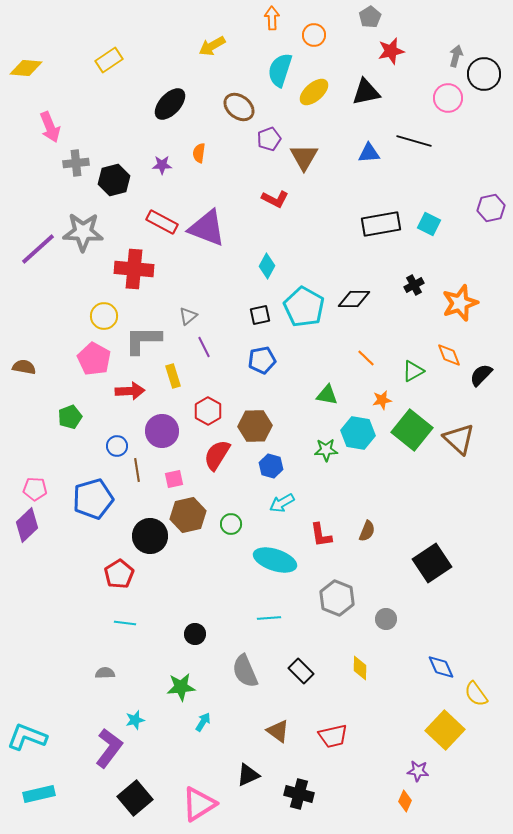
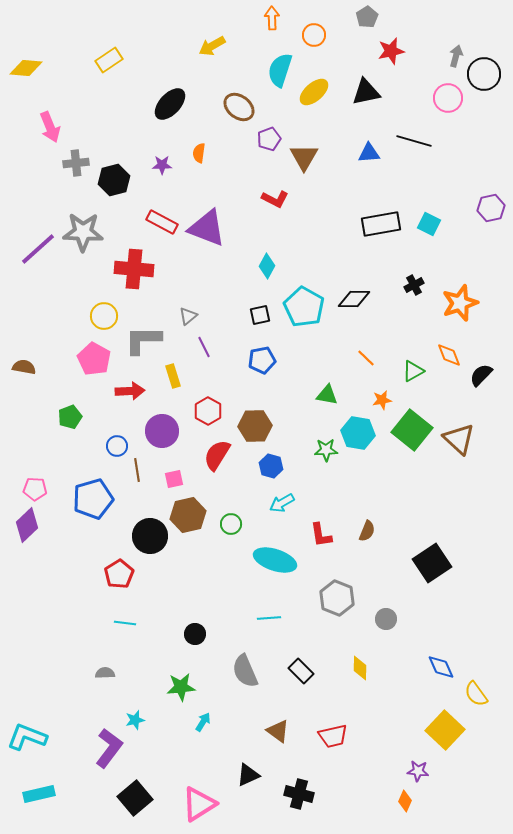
gray pentagon at (370, 17): moved 3 px left
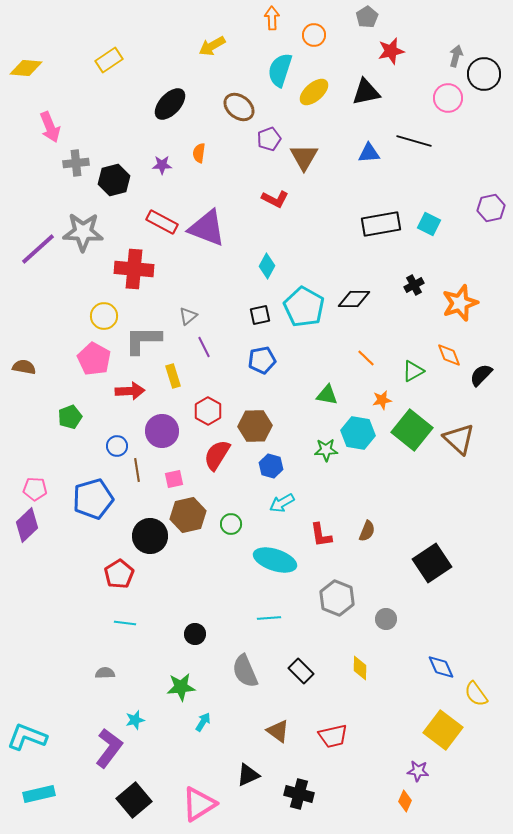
yellow square at (445, 730): moved 2 px left; rotated 6 degrees counterclockwise
black square at (135, 798): moved 1 px left, 2 px down
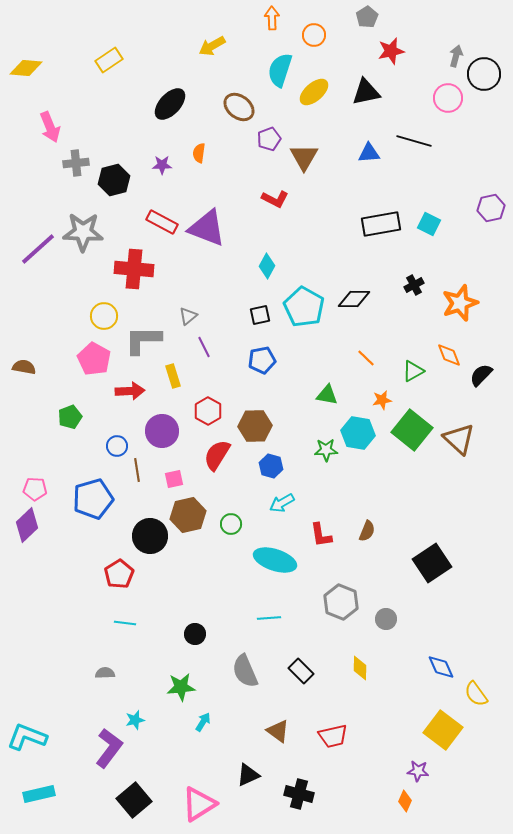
gray hexagon at (337, 598): moved 4 px right, 4 px down
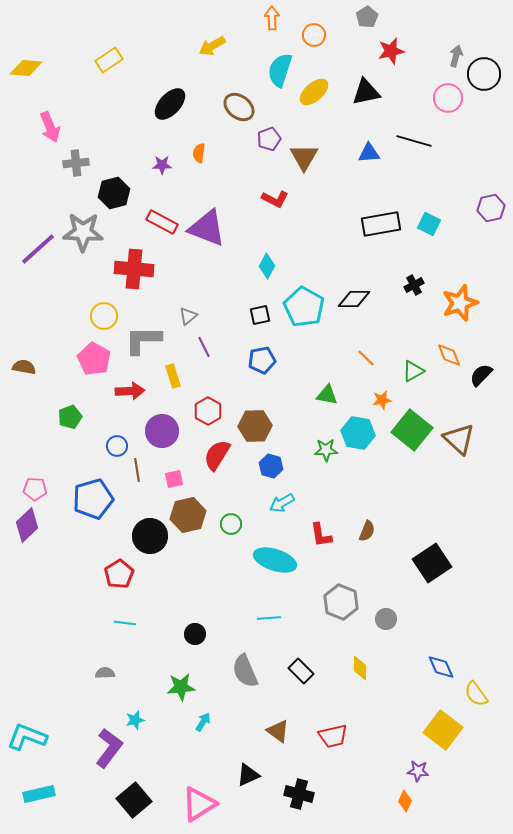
black hexagon at (114, 180): moved 13 px down
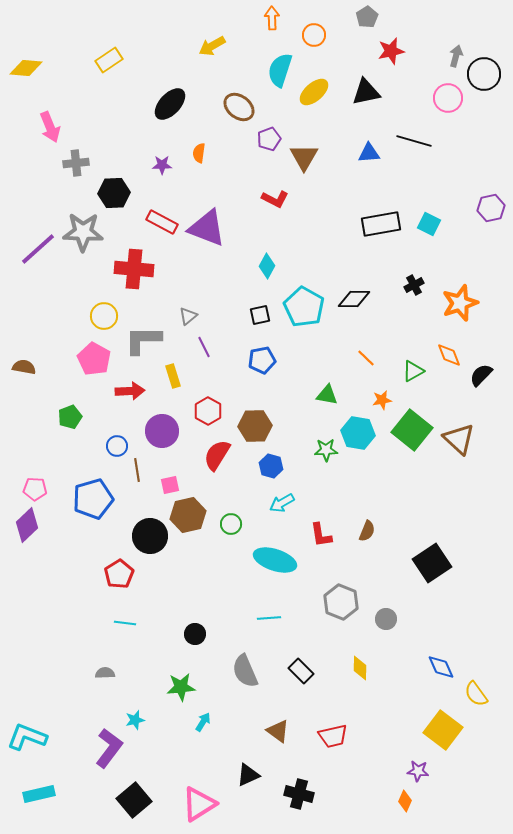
black hexagon at (114, 193): rotated 12 degrees clockwise
pink square at (174, 479): moved 4 px left, 6 px down
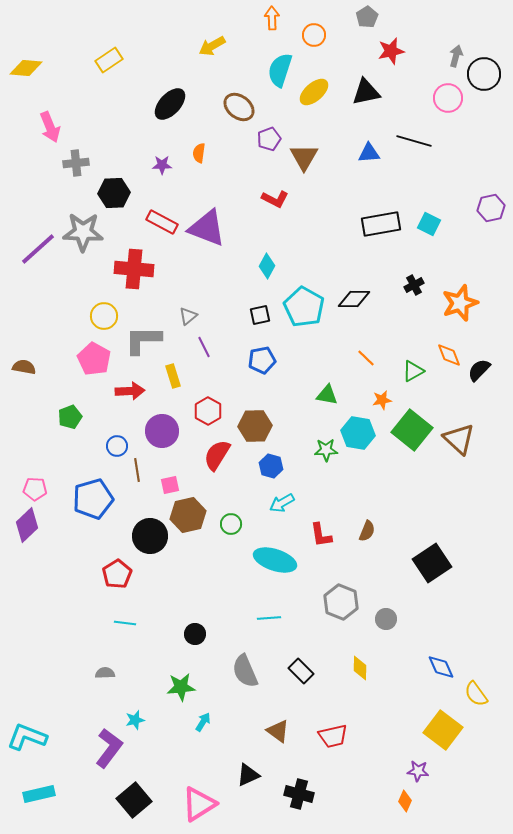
black semicircle at (481, 375): moved 2 px left, 5 px up
red pentagon at (119, 574): moved 2 px left
